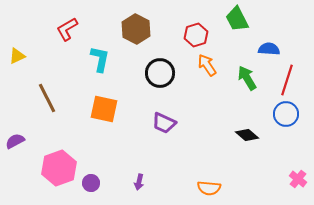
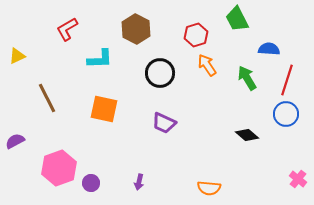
cyan L-shape: rotated 76 degrees clockwise
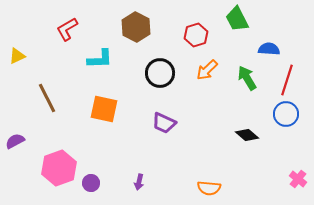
brown hexagon: moved 2 px up
orange arrow: moved 5 px down; rotated 100 degrees counterclockwise
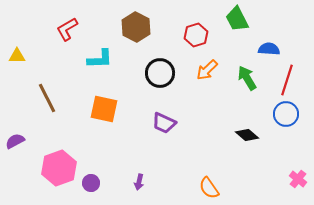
yellow triangle: rotated 24 degrees clockwise
orange semicircle: rotated 50 degrees clockwise
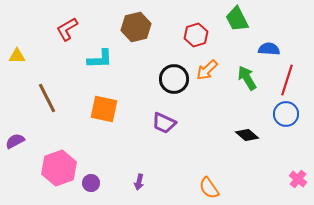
brown hexagon: rotated 20 degrees clockwise
black circle: moved 14 px right, 6 px down
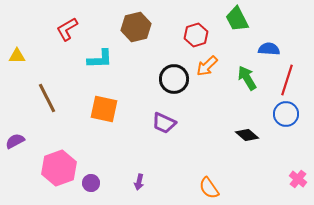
orange arrow: moved 4 px up
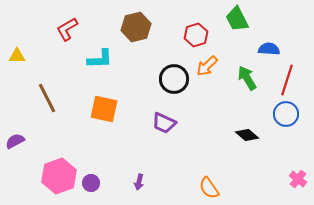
pink hexagon: moved 8 px down
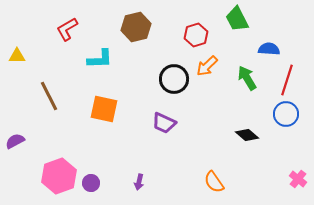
brown line: moved 2 px right, 2 px up
orange semicircle: moved 5 px right, 6 px up
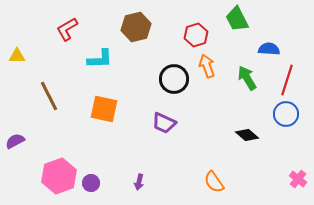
orange arrow: rotated 115 degrees clockwise
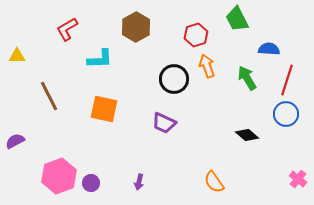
brown hexagon: rotated 16 degrees counterclockwise
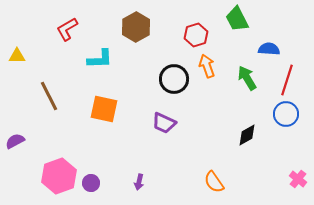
black diamond: rotated 70 degrees counterclockwise
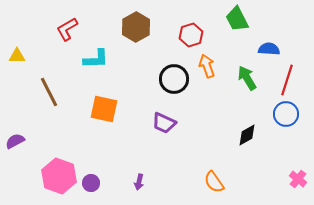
red hexagon: moved 5 px left
cyan L-shape: moved 4 px left
brown line: moved 4 px up
pink hexagon: rotated 20 degrees counterclockwise
